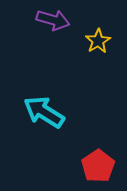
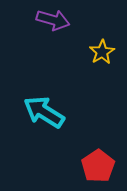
yellow star: moved 4 px right, 11 px down
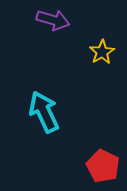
cyan arrow: rotated 33 degrees clockwise
red pentagon: moved 5 px right; rotated 12 degrees counterclockwise
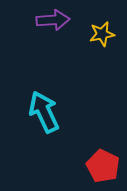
purple arrow: rotated 20 degrees counterclockwise
yellow star: moved 18 px up; rotated 20 degrees clockwise
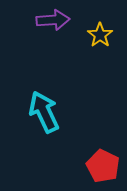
yellow star: moved 2 px left, 1 px down; rotated 25 degrees counterclockwise
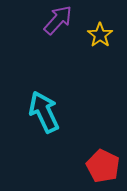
purple arrow: moved 5 px right; rotated 44 degrees counterclockwise
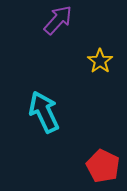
yellow star: moved 26 px down
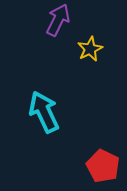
purple arrow: rotated 16 degrees counterclockwise
yellow star: moved 10 px left, 12 px up; rotated 10 degrees clockwise
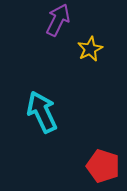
cyan arrow: moved 2 px left
red pentagon: rotated 8 degrees counterclockwise
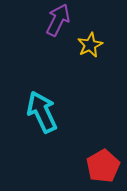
yellow star: moved 4 px up
red pentagon: rotated 24 degrees clockwise
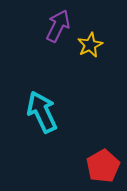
purple arrow: moved 6 px down
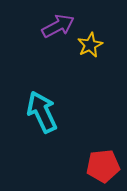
purple arrow: rotated 36 degrees clockwise
red pentagon: rotated 24 degrees clockwise
